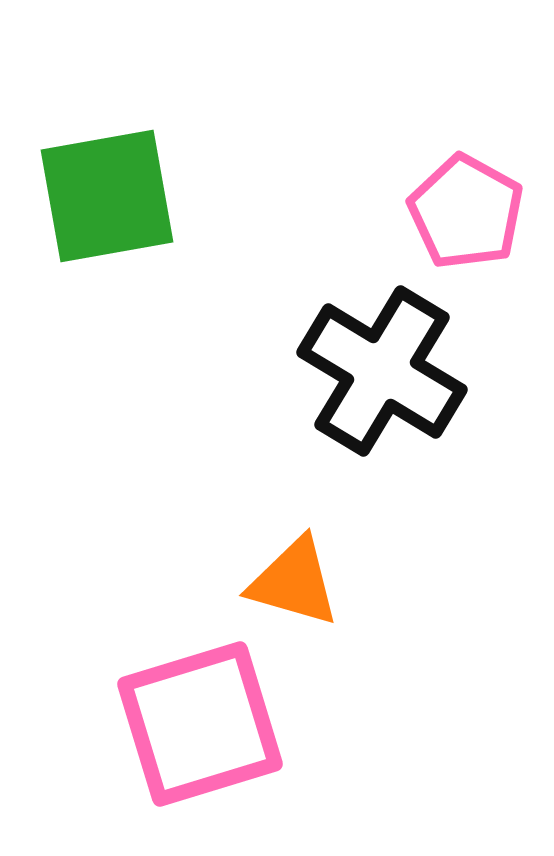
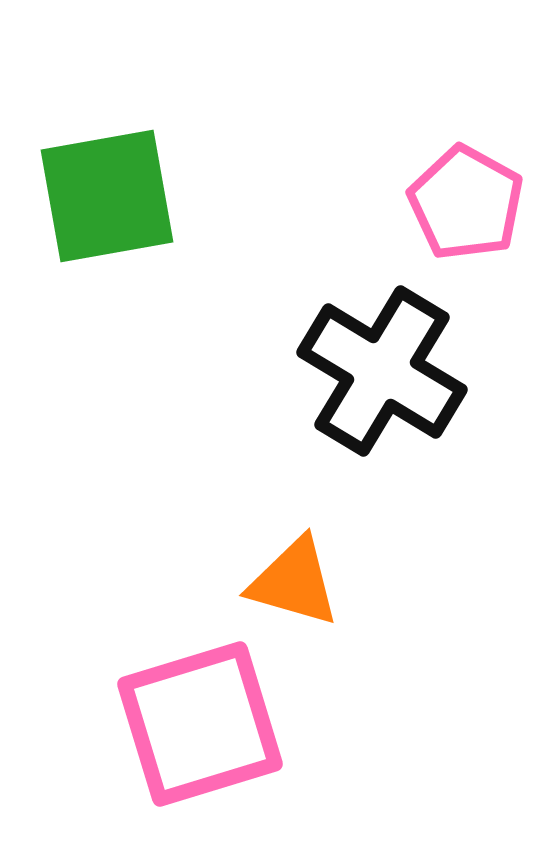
pink pentagon: moved 9 px up
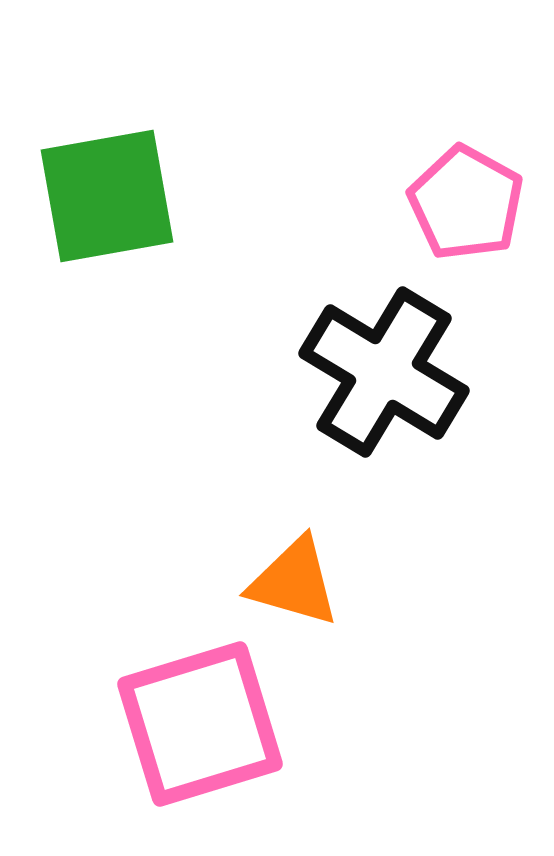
black cross: moved 2 px right, 1 px down
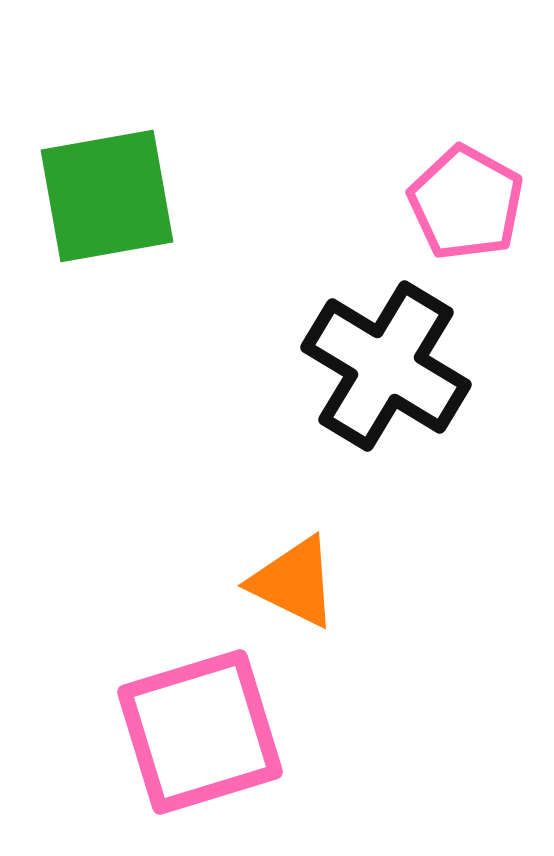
black cross: moved 2 px right, 6 px up
orange triangle: rotated 10 degrees clockwise
pink square: moved 8 px down
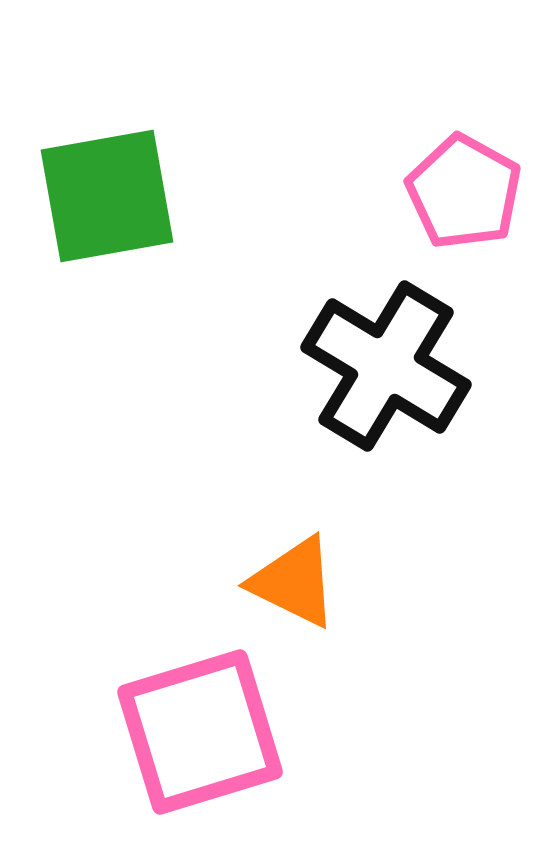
pink pentagon: moved 2 px left, 11 px up
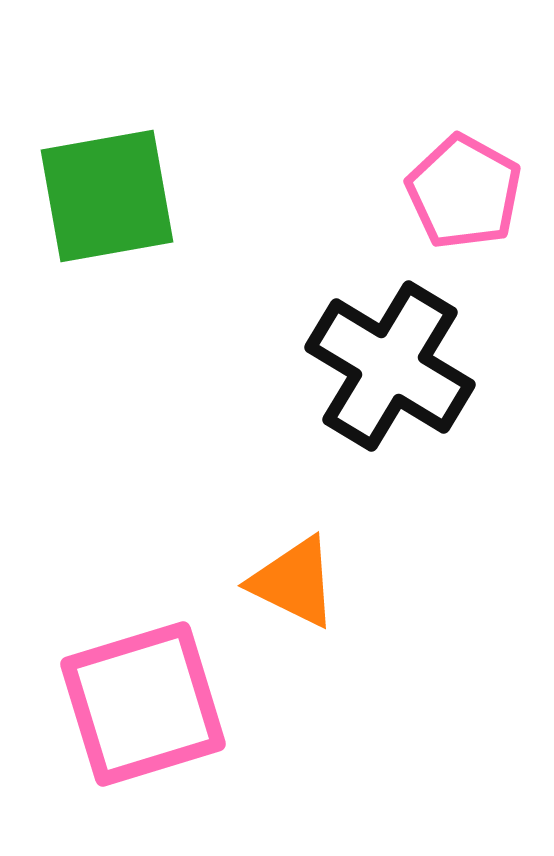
black cross: moved 4 px right
pink square: moved 57 px left, 28 px up
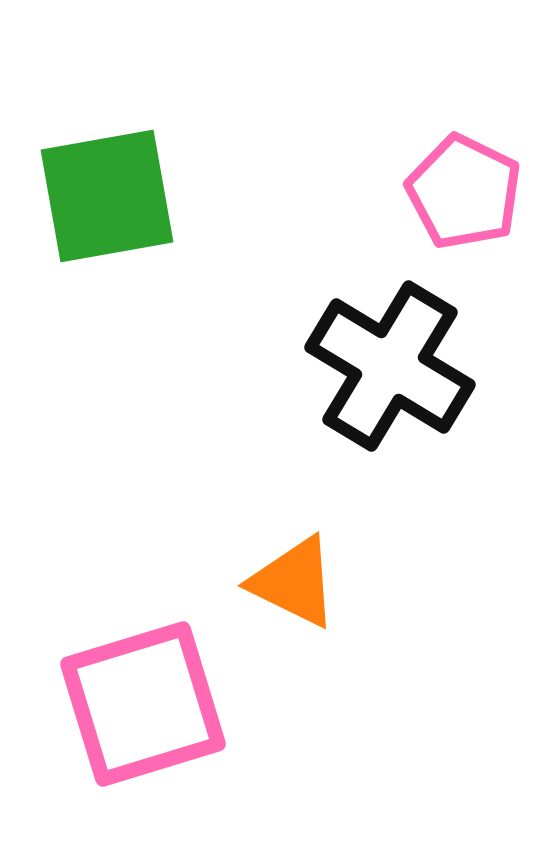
pink pentagon: rotated 3 degrees counterclockwise
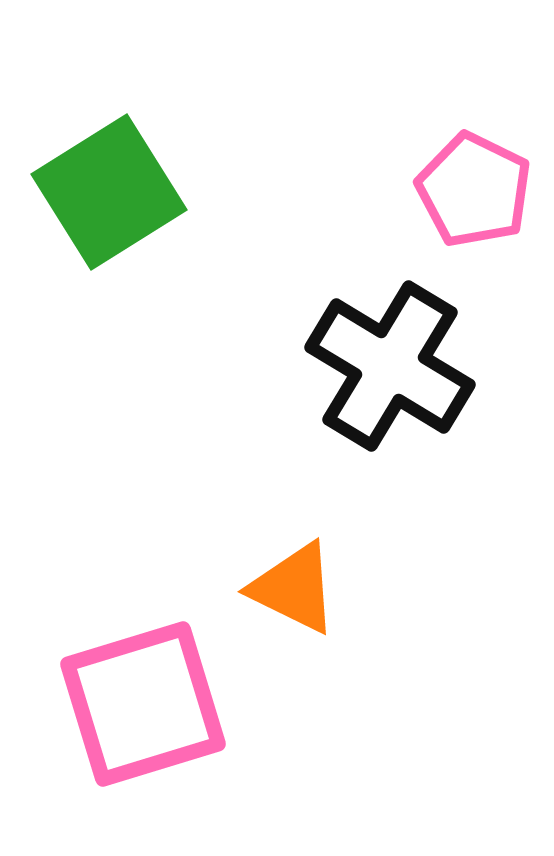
pink pentagon: moved 10 px right, 2 px up
green square: moved 2 px right, 4 px up; rotated 22 degrees counterclockwise
orange triangle: moved 6 px down
